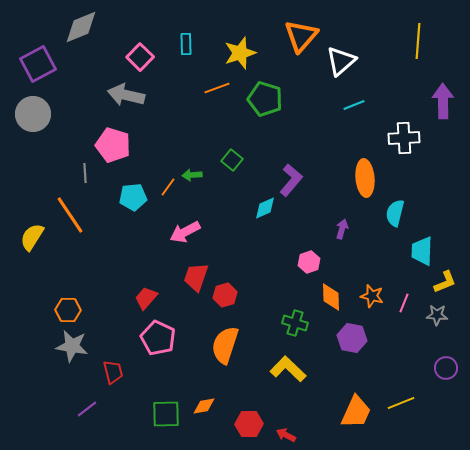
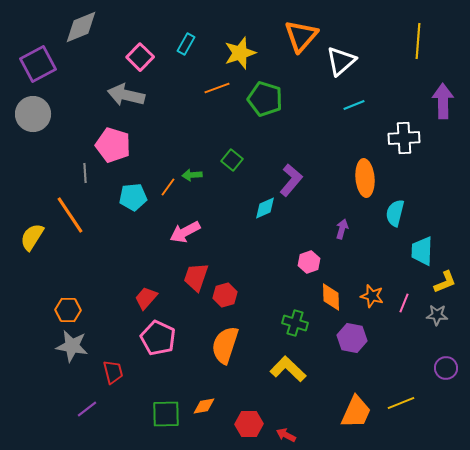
cyan rectangle at (186, 44): rotated 30 degrees clockwise
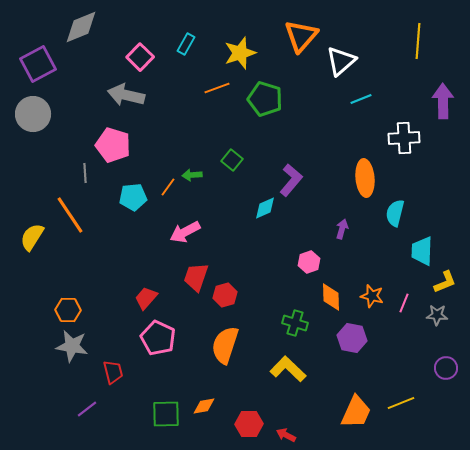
cyan line at (354, 105): moved 7 px right, 6 px up
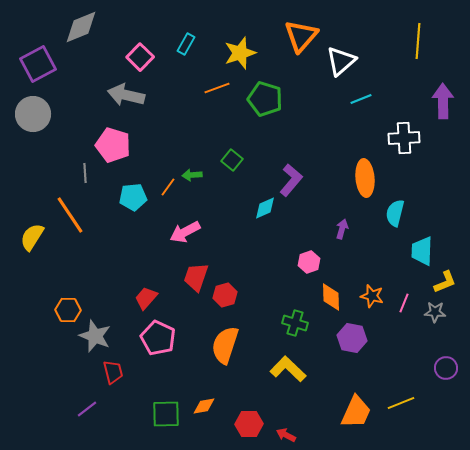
gray star at (437, 315): moved 2 px left, 3 px up
gray star at (72, 346): moved 23 px right, 10 px up; rotated 12 degrees clockwise
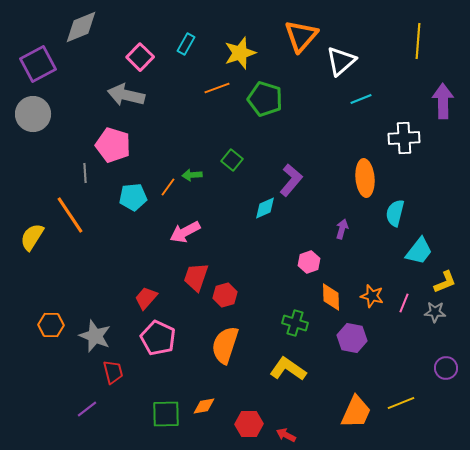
cyan trapezoid at (422, 251): moved 3 px left; rotated 144 degrees counterclockwise
orange hexagon at (68, 310): moved 17 px left, 15 px down
yellow L-shape at (288, 369): rotated 9 degrees counterclockwise
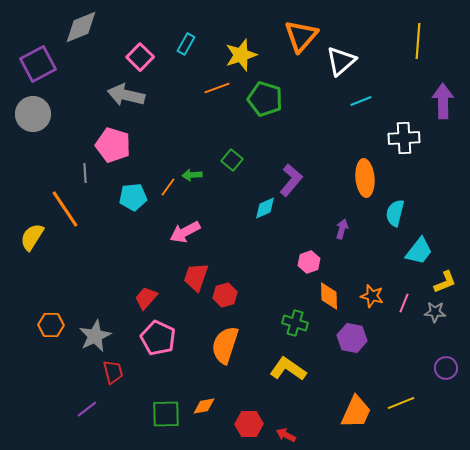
yellow star at (240, 53): moved 1 px right, 2 px down
cyan line at (361, 99): moved 2 px down
orange line at (70, 215): moved 5 px left, 6 px up
orange diamond at (331, 297): moved 2 px left, 1 px up
gray star at (95, 336): rotated 24 degrees clockwise
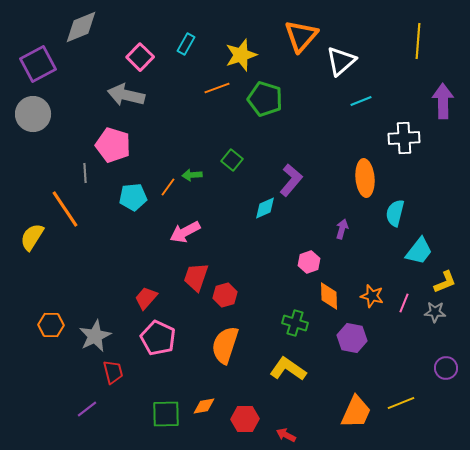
red hexagon at (249, 424): moved 4 px left, 5 px up
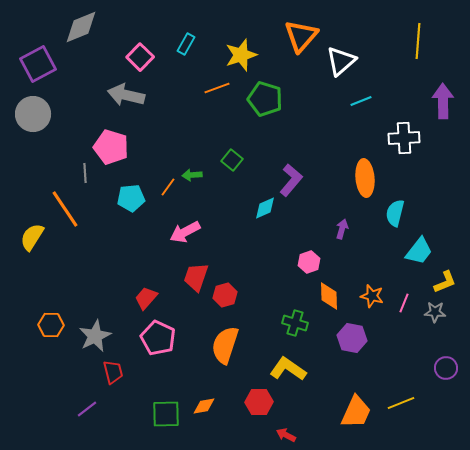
pink pentagon at (113, 145): moved 2 px left, 2 px down
cyan pentagon at (133, 197): moved 2 px left, 1 px down
red hexagon at (245, 419): moved 14 px right, 17 px up
